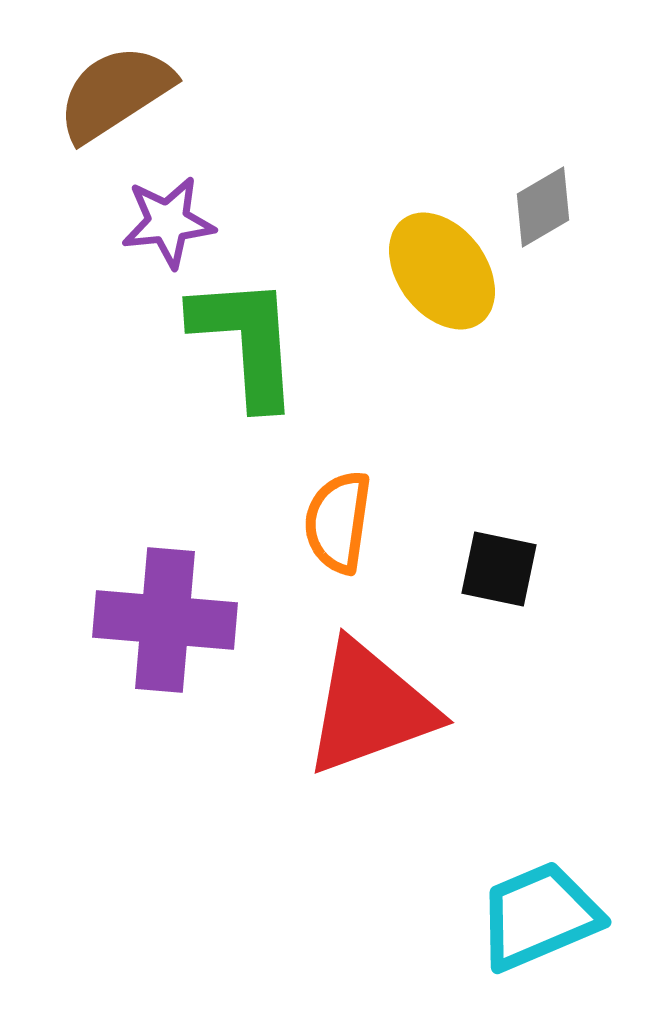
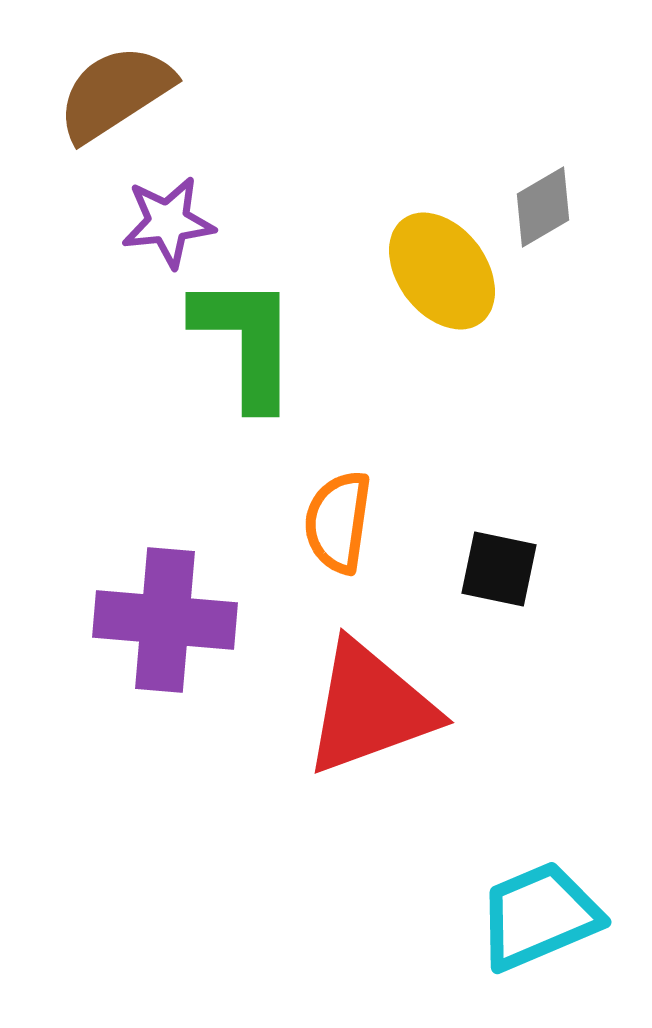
green L-shape: rotated 4 degrees clockwise
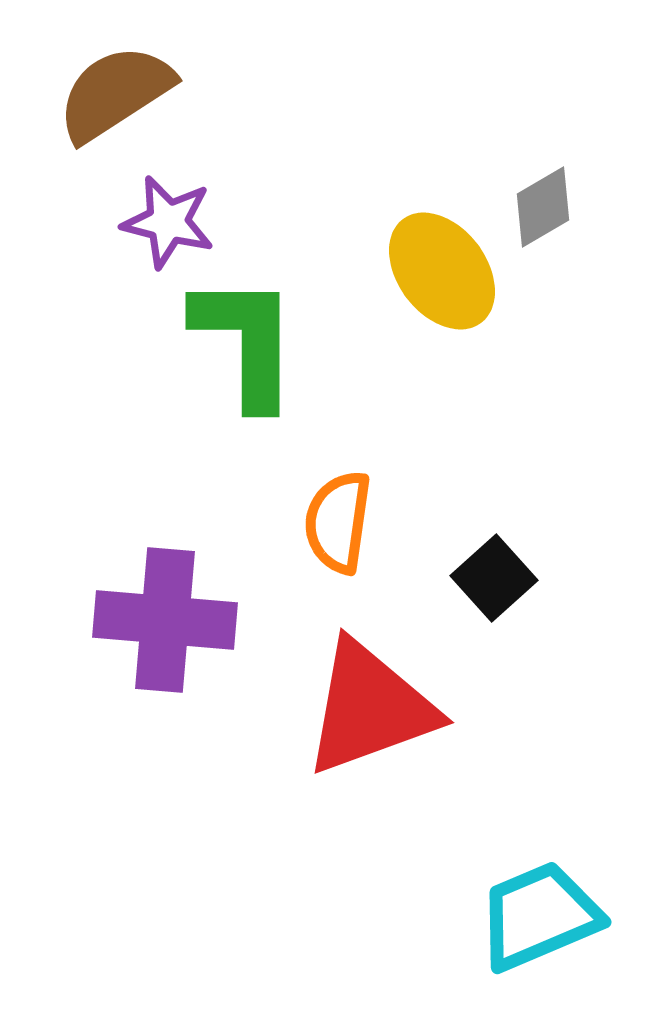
purple star: rotated 20 degrees clockwise
black square: moved 5 px left, 9 px down; rotated 36 degrees clockwise
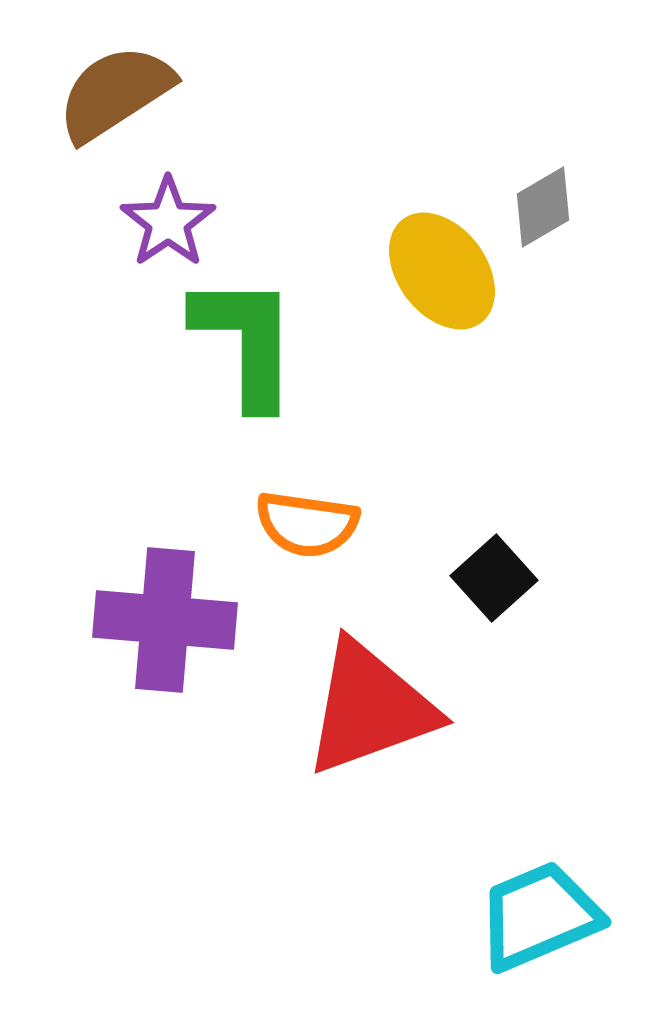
purple star: rotated 24 degrees clockwise
orange semicircle: moved 31 px left, 2 px down; rotated 90 degrees counterclockwise
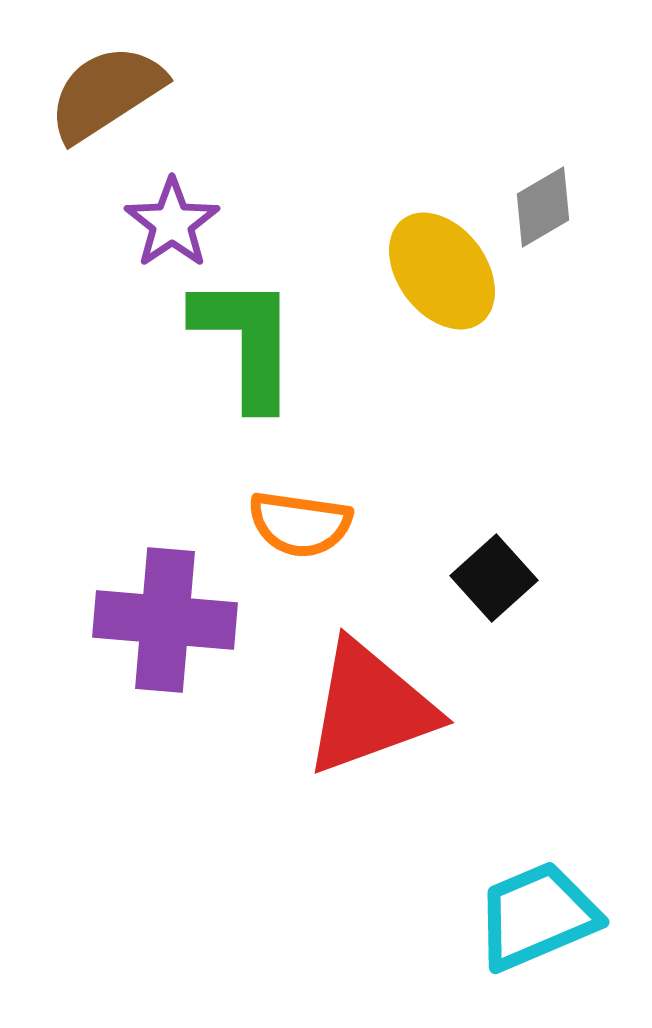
brown semicircle: moved 9 px left
purple star: moved 4 px right, 1 px down
orange semicircle: moved 7 px left
cyan trapezoid: moved 2 px left
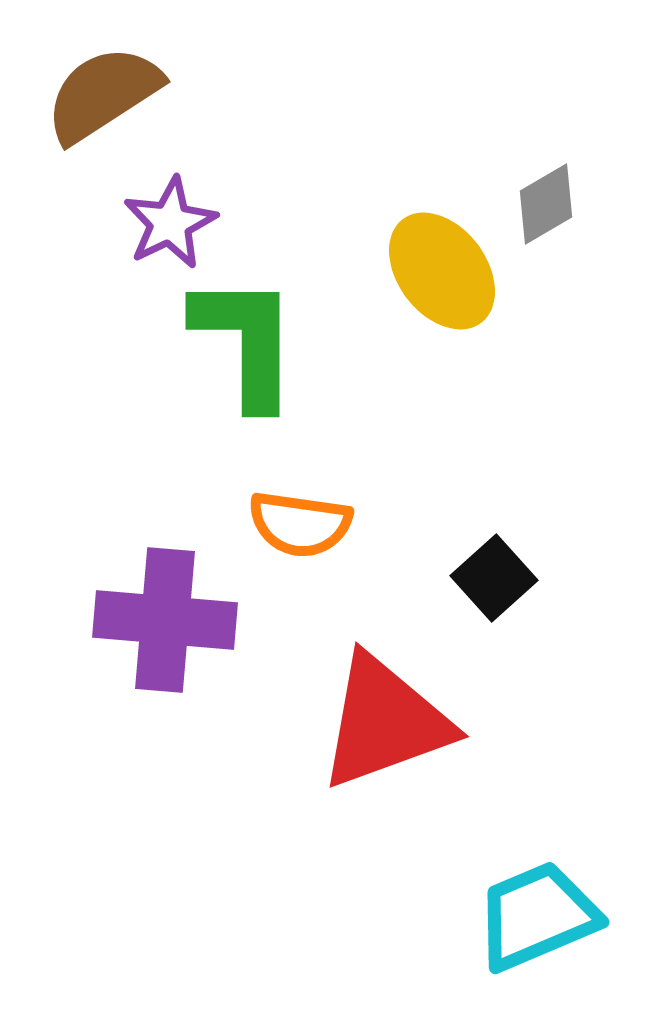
brown semicircle: moved 3 px left, 1 px down
gray diamond: moved 3 px right, 3 px up
purple star: moved 2 px left; rotated 8 degrees clockwise
red triangle: moved 15 px right, 14 px down
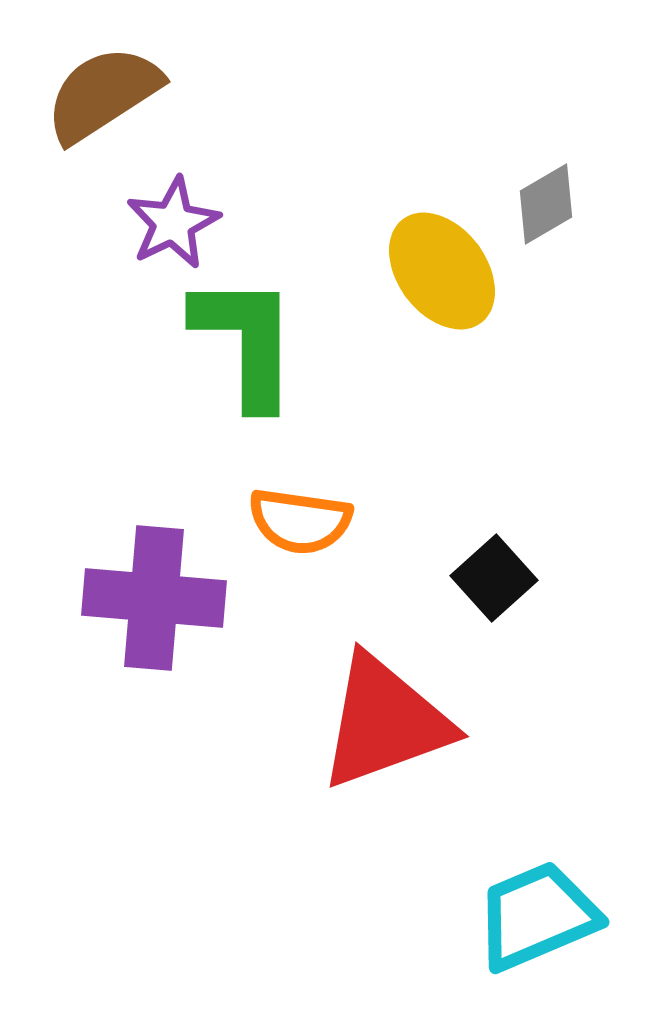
purple star: moved 3 px right
orange semicircle: moved 3 px up
purple cross: moved 11 px left, 22 px up
